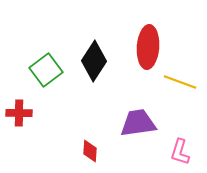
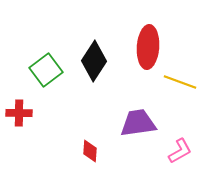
pink L-shape: moved 1 px up; rotated 136 degrees counterclockwise
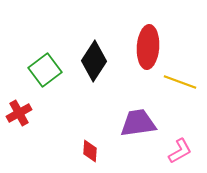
green square: moved 1 px left
red cross: rotated 30 degrees counterclockwise
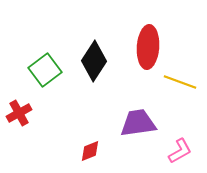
red diamond: rotated 65 degrees clockwise
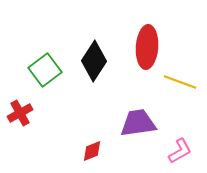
red ellipse: moved 1 px left
red cross: moved 1 px right
red diamond: moved 2 px right
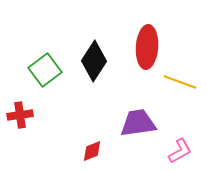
red cross: moved 2 px down; rotated 20 degrees clockwise
